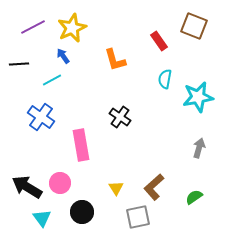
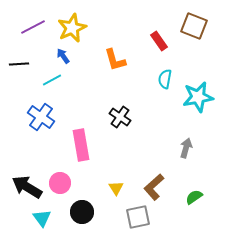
gray arrow: moved 13 px left
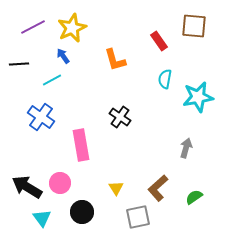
brown square: rotated 16 degrees counterclockwise
brown L-shape: moved 4 px right, 1 px down
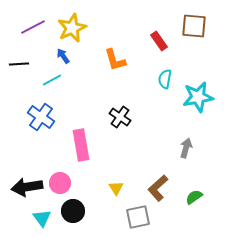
black arrow: rotated 40 degrees counterclockwise
black circle: moved 9 px left, 1 px up
